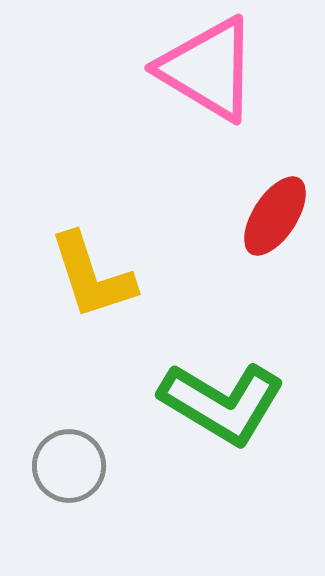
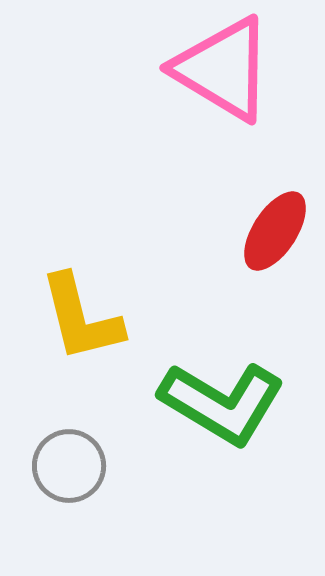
pink triangle: moved 15 px right
red ellipse: moved 15 px down
yellow L-shape: moved 11 px left, 42 px down; rotated 4 degrees clockwise
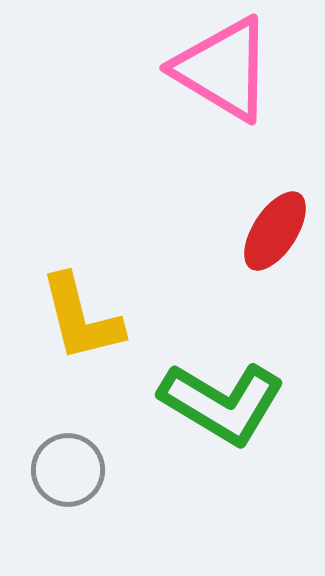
gray circle: moved 1 px left, 4 px down
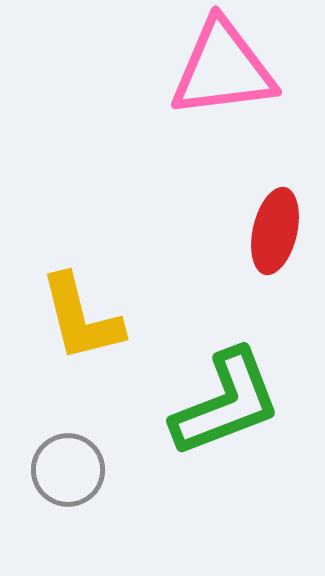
pink triangle: rotated 38 degrees counterclockwise
red ellipse: rotated 20 degrees counterclockwise
green L-shape: moved 4 px right; rotated 52 degrees counterclockwise
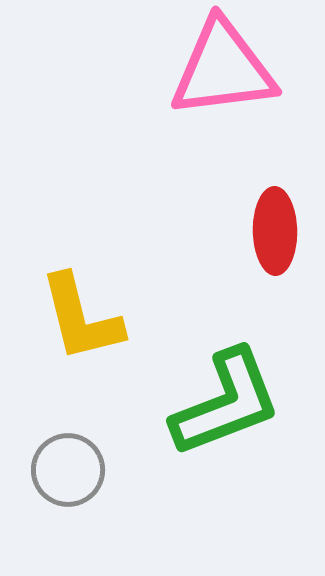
red ellipse: rotated 14 degrees counterclockwise
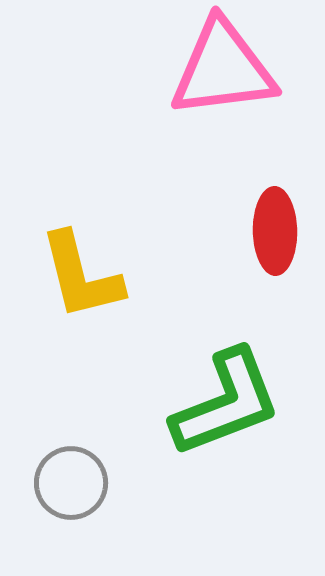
yellow L-shape: moved 42 px up
gray circle: moved 3 px right, 13 px down
